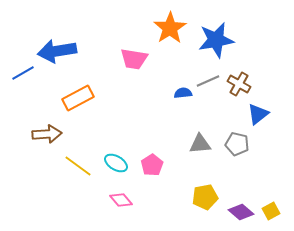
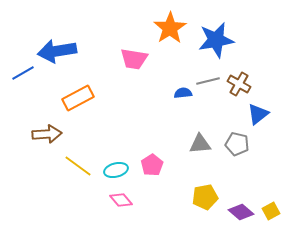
gray line: rotated 10 degrees clockwise
cyan ellipse: moved 7 px down; rotated 45 degrees counterclockwise
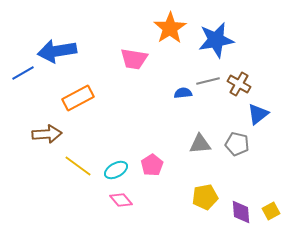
cyan ellipse: rotated 15 degrees counterclockwise
purple diamond: rotated 45 degrees clockwise
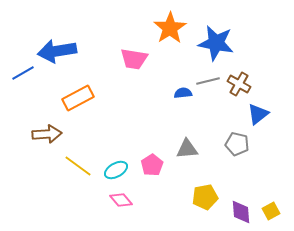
blue star: moved 3 px down; rotated 21 degrees clockwise
gray triangle: moved 13 px left, 5 px down
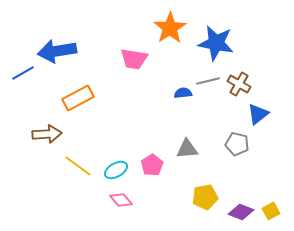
purple diamond: rotated 65 degrees counterclockwise
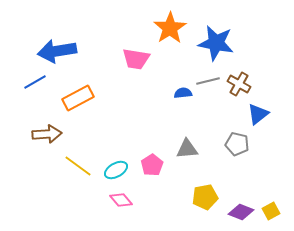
pink trapezoid: moved 2 px right
blue line: moved 12 px right, 9 px down
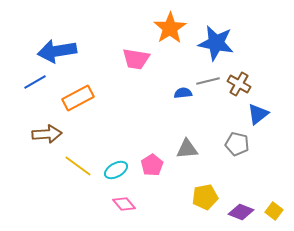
pink diamond: moved 3 px right, 4 px down
yellow square: moved 3 px right; rotated 24 degrees counterclockwise
